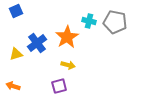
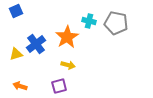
gray pentagon: moved 1 px right, 1 px down
blue cross: moved 1 px left, 1 px down
orange arrow: moved 7 px right
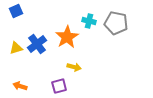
blue cross: moved 1 px right
yellow triangle: moved 6 px up
yellow arrow: moved 6 px right, 2 px down
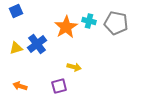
orange star: moved 1 px left, 10 px up
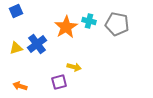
gray pentagon: moved 1 px right, 1 px down
purple square: moved 4 px up
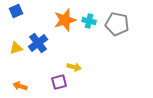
orange star: moved 1 px left, 7 px up; rotated 15 degrees clockwise
blue cross: moved 1 px right, 1 px up
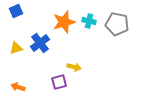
orange star: moved 1 px left, 2 px down
blue cross: moved 2 px right
orange arrow: moved 2 px left, 1 px down
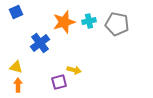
blue square: moved 1 px down
cyan cross: rotated 24 degrees counterclockwise
yellow triangle: moved 19 px down; rotated 32 degrees clockwise
yellow arrow: moved 3 px down
orange arrow: moved 2 px up; rotated 72 degrees clockwise
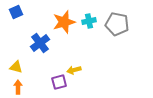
yellow arrow: rotated 152 degrees clockwise
orange arrow: moved 2 px down
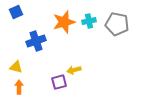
blue cross: moved 4 px left, 2 px up; rotated 18 degrees clockwise
orange arrow: moved 1 px right
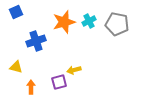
cyan cross: rotated 16 degrees counterclockwise
orange arrow: moved 12 px right
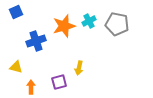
orange star: moved 4 px down
yellow arrow: moved 5 px right, 2 px up; rotated 64 degrees counterclockwise
